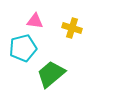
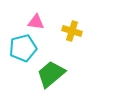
pink triangle: moved 1 px right, 1 px down
yellow cross: moved 3 px down
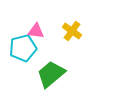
pink triangle: moved 9 px down
yellow cross: rotated 18 degrees clockwise
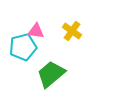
cyan pentagon: moved 1 px up
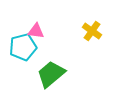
yellow cross: moved 20 px right
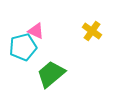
pink triangle: rotated 18 degrees clockwise
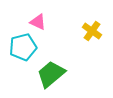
pink triangle: moved 2 px right, 9 px up
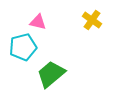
pink triangle: rotated 12 degrees counterclockwise
yellow cross: moved 11 px up
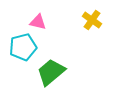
green trapezoid: moved 2 px up
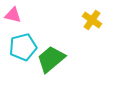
pink triangle: moved 25 px left, 7 px up
green trapezoid: moved 13 px up
